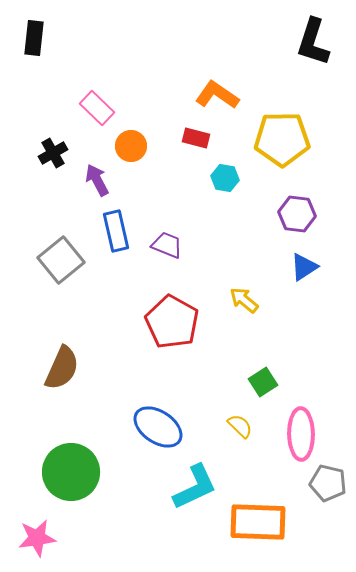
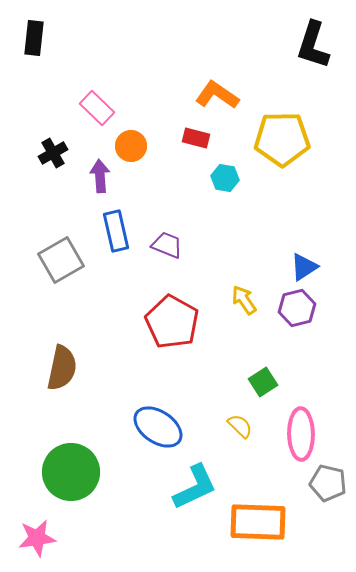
black L-shape: moved 3 px down
purple arrow: moved 3 px right, 4 px up; rotated 24 degrees clockwise
purple hexagon: moved 94 px down; rotated 21 degrees counterclockwise
gray square: rotated 9 degrees clockwise
yellow arrow: rotated 16 degrees clockwise
brown semicircle: rotated 12 degrees counterclockwise
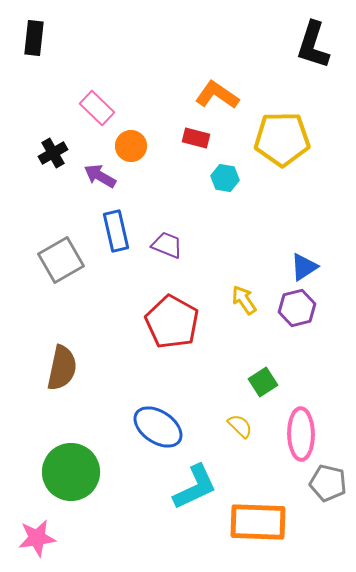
purple arrow: rotated 56 degrees counterclockwise
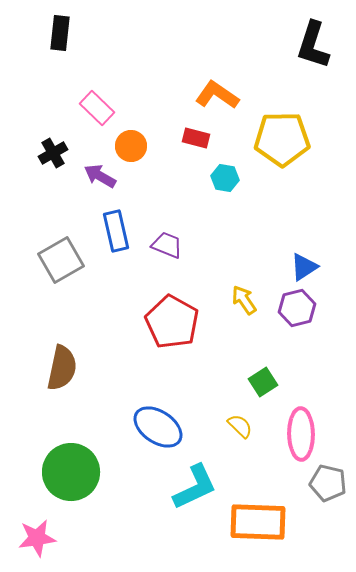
black rectangle: moved 26 px right, 5 px up
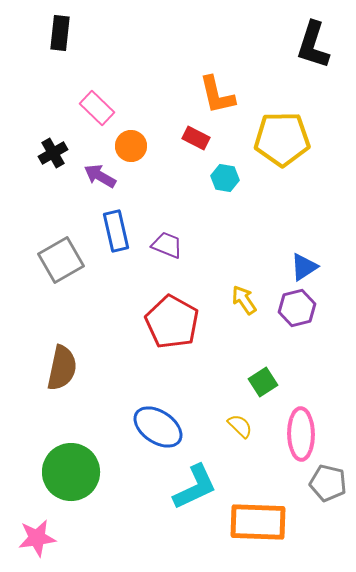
orange L-shape: rotated 138 degrees counterclockwise
red rectangle: rotated 12 degrees clockwise
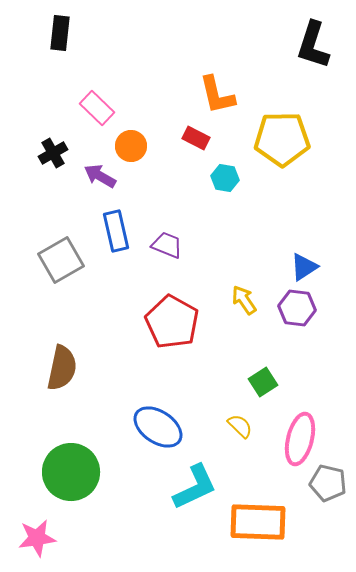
purple hexagon: rotated 21 degrees clockwise
pink ellipse: moved 1 px left, 5 px down; rotated 15 degrees clockwise
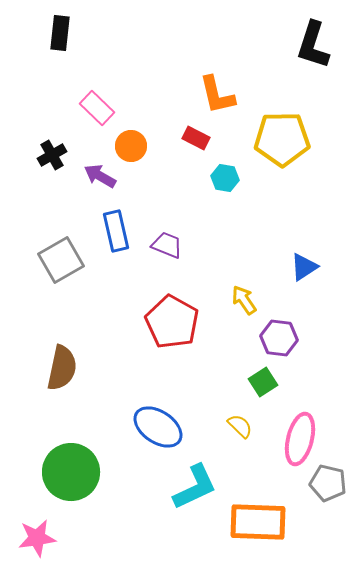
black cross: moved 1 px left, 2 px down
purple hexagon: moved 18 px left, 30 px down
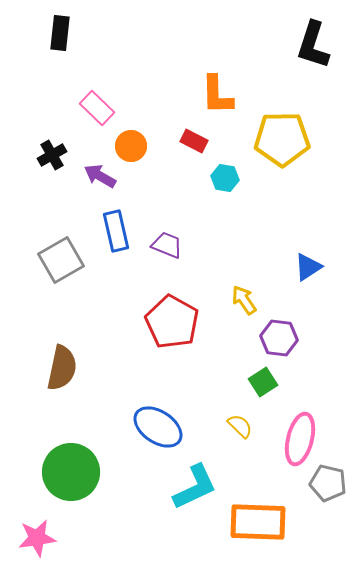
orange L-shape: rotated 12 degrees clockwise
red rectangle: moved 2 px left, 3 px down
blue triangle: moved 4 px right
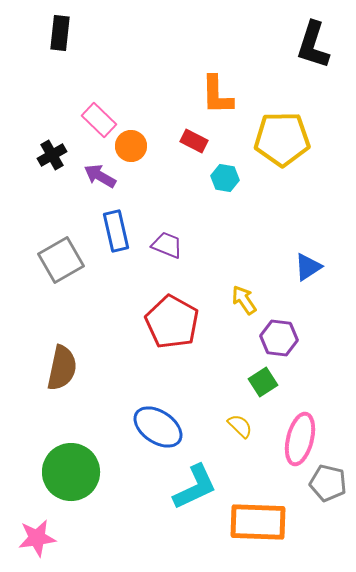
pink rectangle: moved 2 px right, 12 px down
